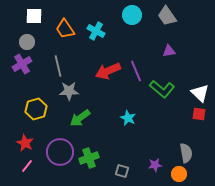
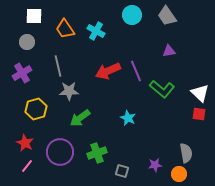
purple cross: moved 9 px down
green cross: moved 8 px right, 5 px up
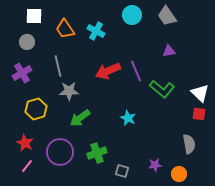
gray semicircle: moved 3 px right, 9 px up
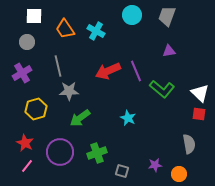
gray trapezoid: rotated 55 degrees clockwise
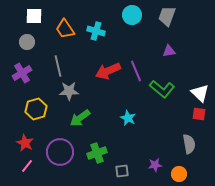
cyan cross: rotated 12 degrees counterclockwise
gray square: rotated 24 degrees counterclockwise
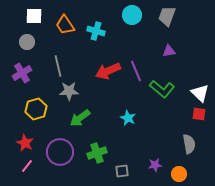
orange trapezoid: moved 4 px up
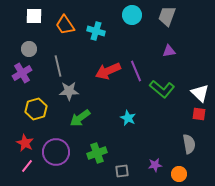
gray circle: moved 2 px right, 7 px down
purple circle: moved 4 px left
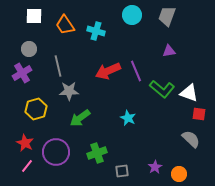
white triangle: moved 11 px left; rotated 24 degrees counterclockwise
gray semicircle: moved 2 px right, 5 px up; rotated 36 degrees counterclockwise
purple star: moved 2 px down; rotated 24 degrees counterclockwise
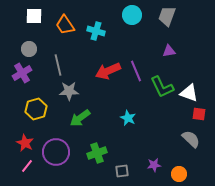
gray line: moved 1 px up
green L-shape: moved 2 px up; rotated 25 degrees clockwise
purple star: moved 1 px left, 2 px up; rotated 24 degrees clockwise
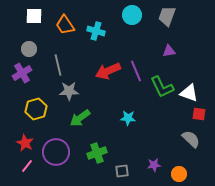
cyan star: rotated 21 degrees counterclockwise
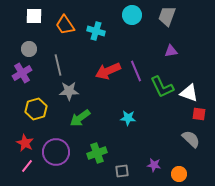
purple triangle: moved 2 px right
purple star: rotated 16 degrees clockwise
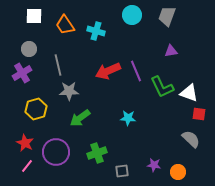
orange circle: moved 1 px left, 2 px up
